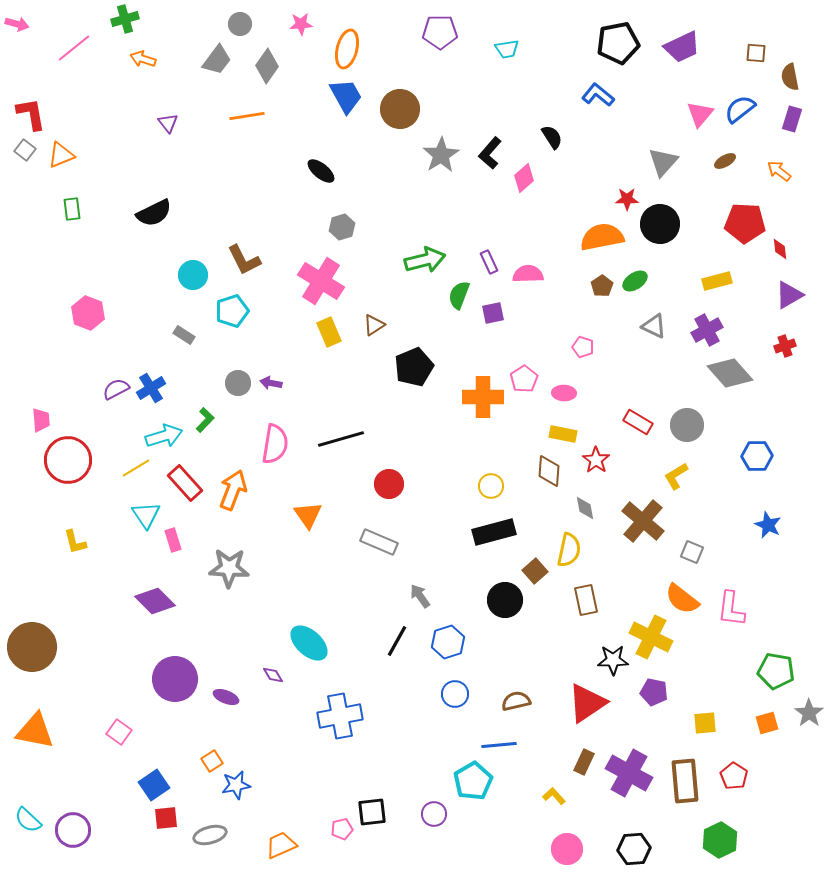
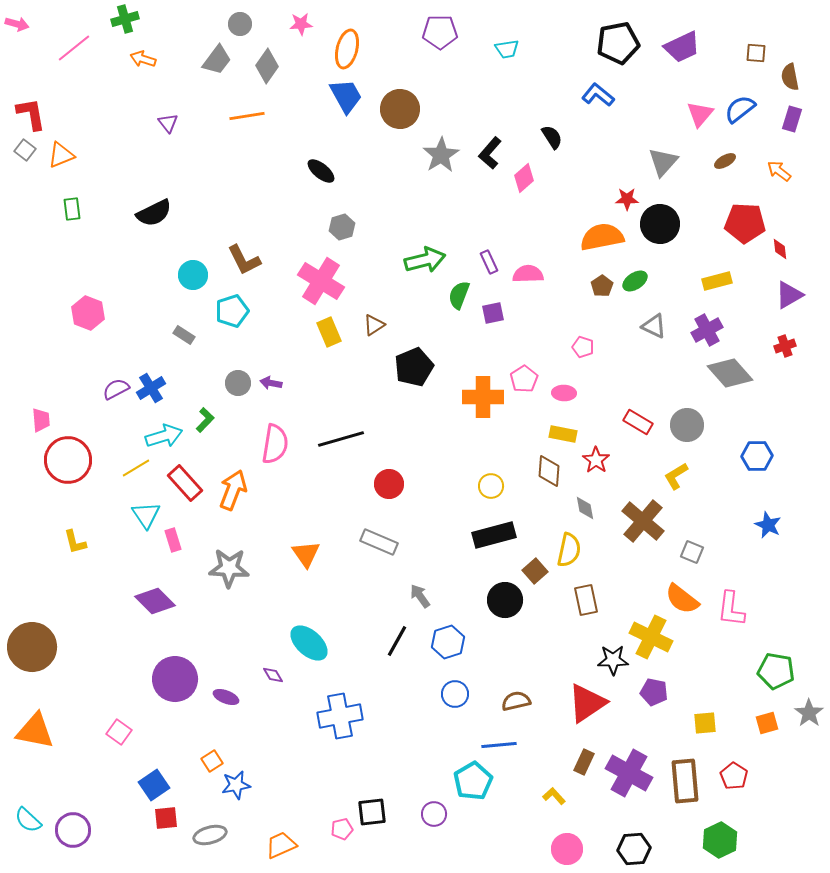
orange triangle at (308, 515): moved 2 px left, 39 px down
black rectangle at (494, 532): moved 3 px down
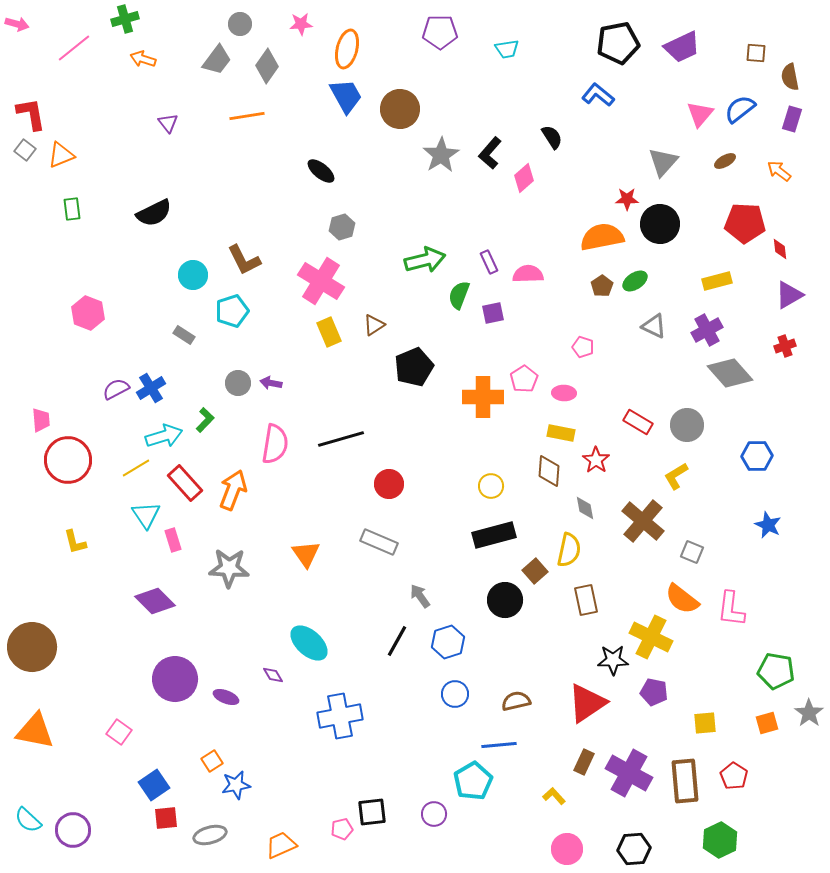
yellow rectangle at (563, 434): moved 2 px left, 1 px up
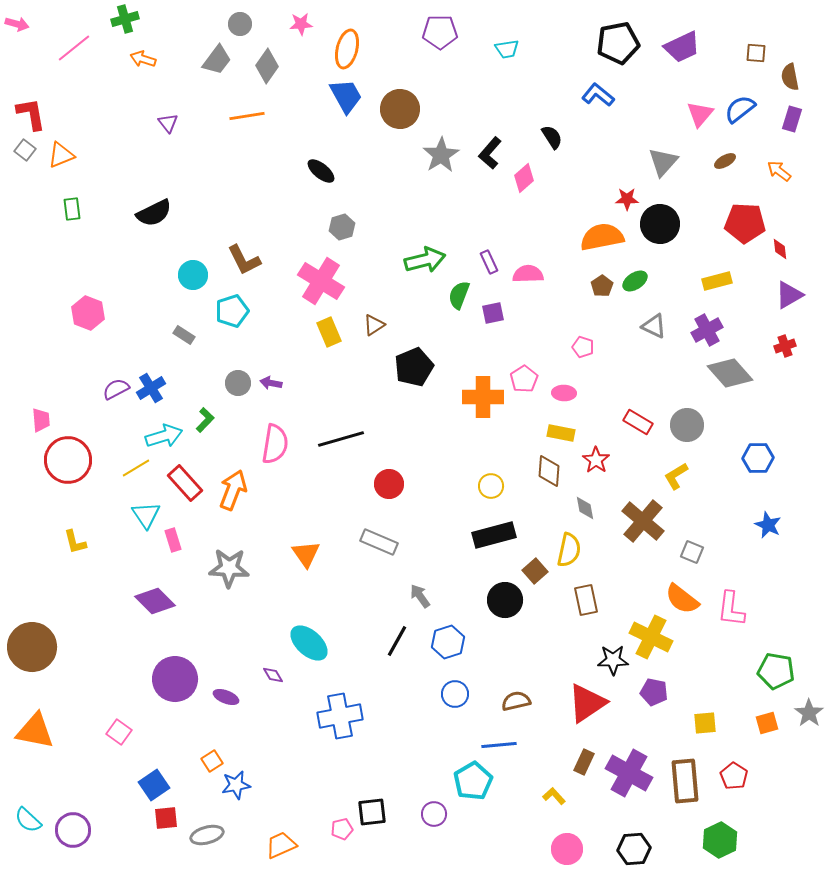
blue hexagon at (757, 456): moved 1 px right, 2 px down
gray ellipse at (210, 835): moved 3 px left
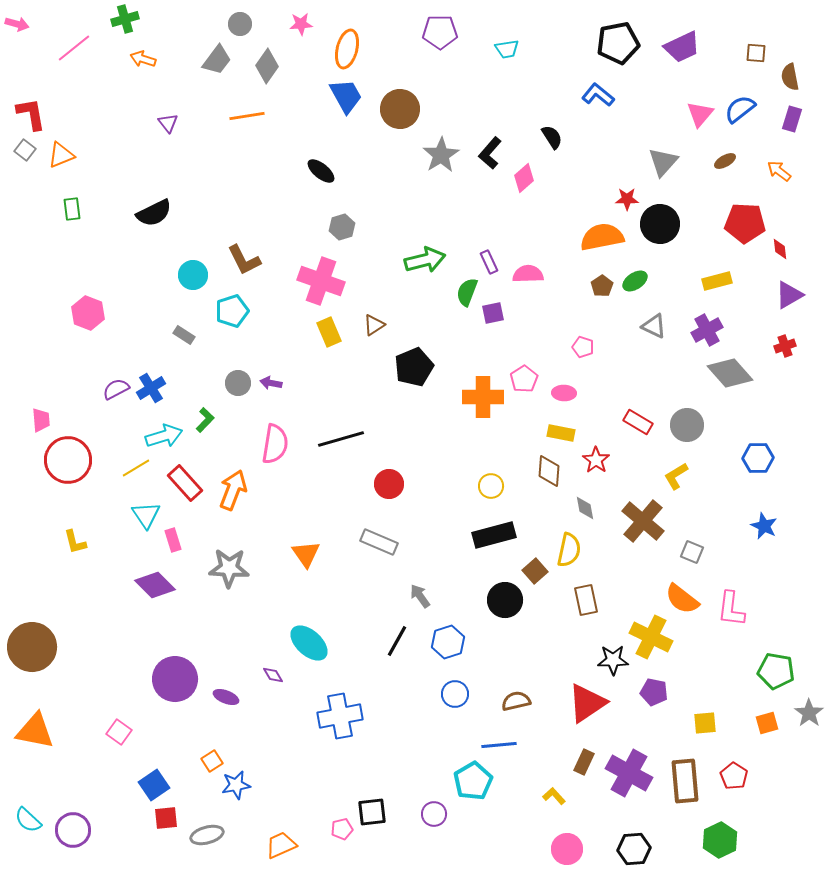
pink cross at (321, 281): rotated 12 degrees counterclockwise
green semicircle at (459, 295): moved 8 px right, 3 px up
blue star at (768, 525): moved 4 px left, 1 px down
purple diamond at (155, 601): moved 16 px up
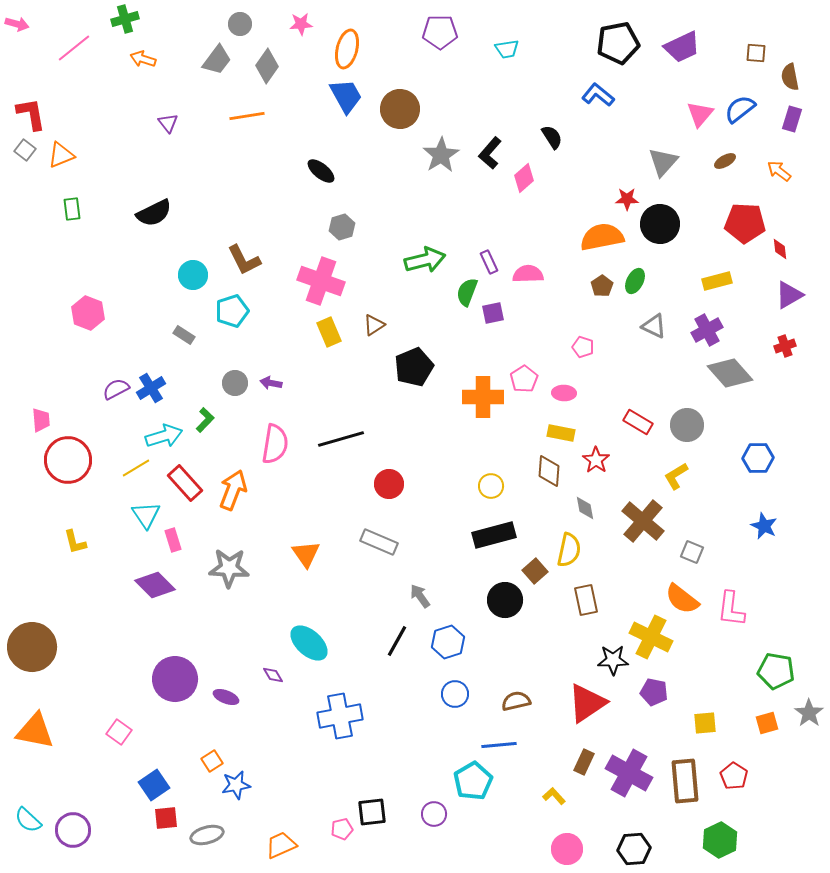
green ellipse at (635, 281): rotated 30 degrees counterclockwise
gray circle at (238, 383): moved 3 px left
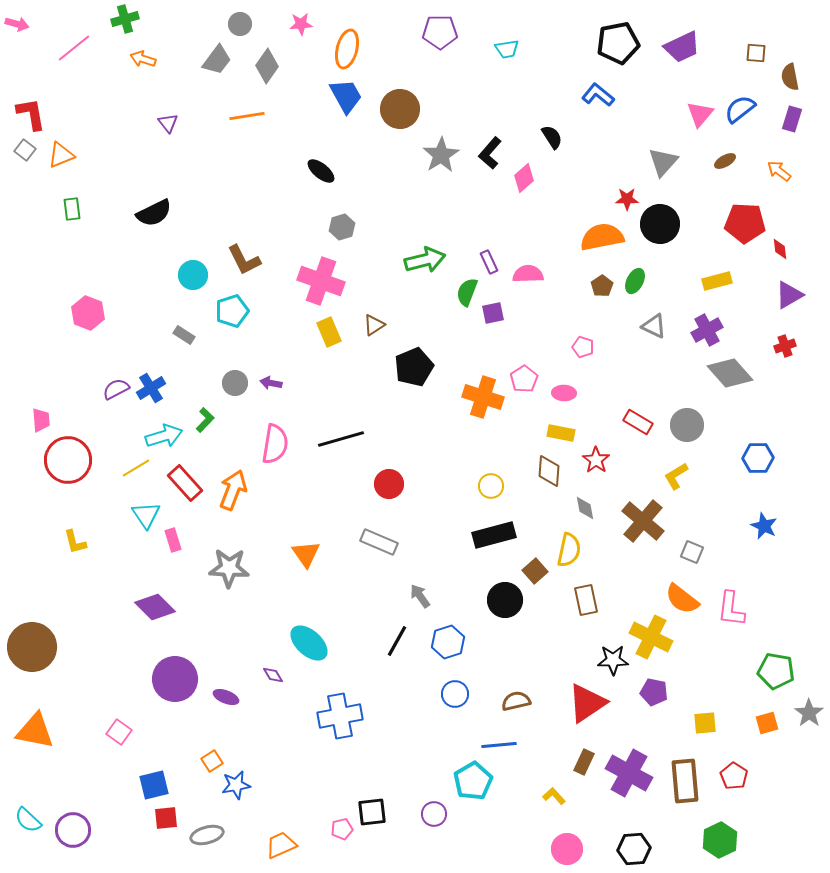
orange cross at (483, 397): rotated 18 degrees clockwise
purple diamond at (155, 585): moved 22 px down
blue square at (154, 785): rotated 20 degrees clockwise
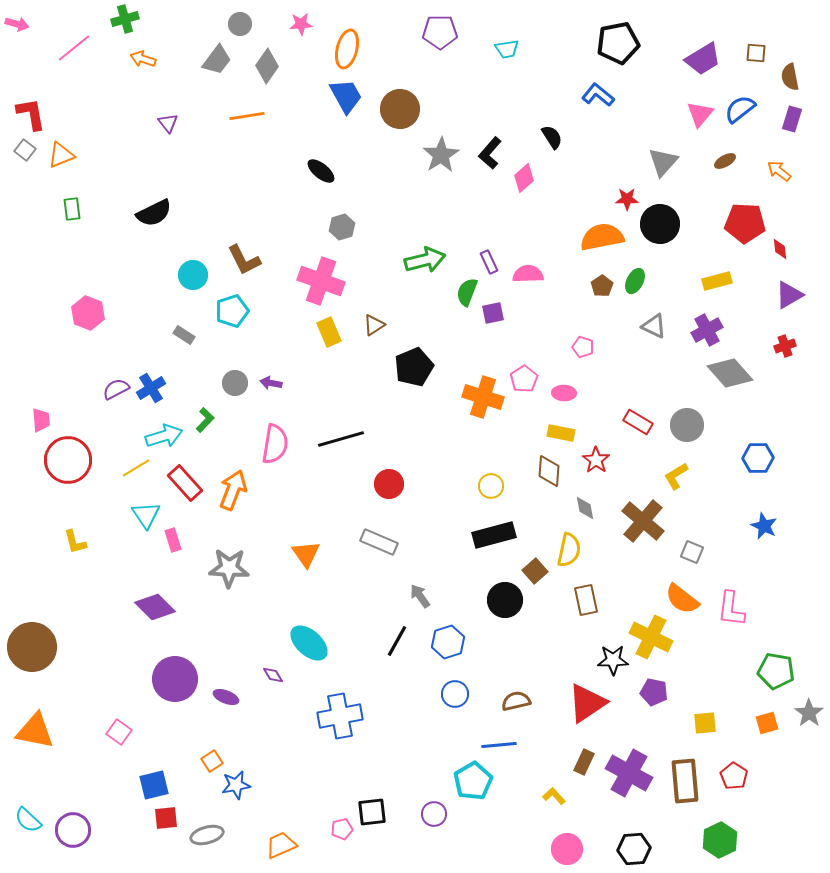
purple trapezoid at (682, 47): moved 21 px right, 12 px down; rotated 6 degrees counterclockwise
